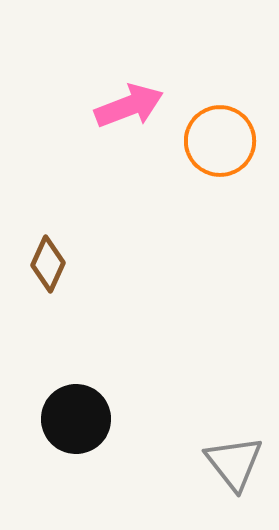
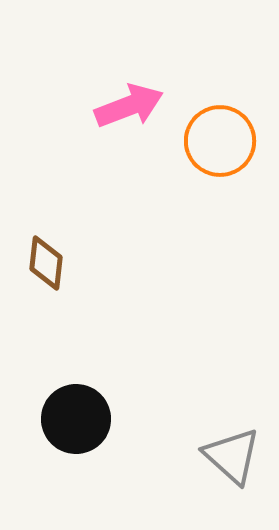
brown diamond: moved 2 px left, 1 px up; rotated 18 degrees counterclockwise
gray triangle: moved 2 px left, 7 px up; rotated 10 degrees counterclockwise
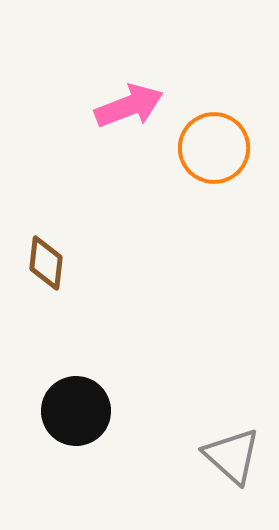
orange circle: moved 6 px left, 7 px down
black circle: moved 8 px up
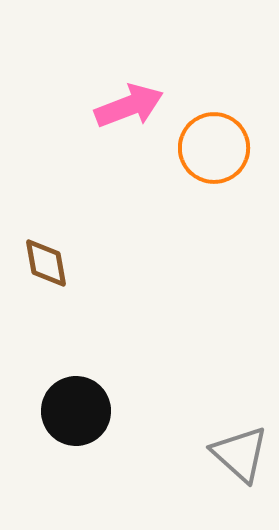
brown diamond: rotated 16 degrees counterclockwise
gray triangle: moved 8 px right, 2 px up
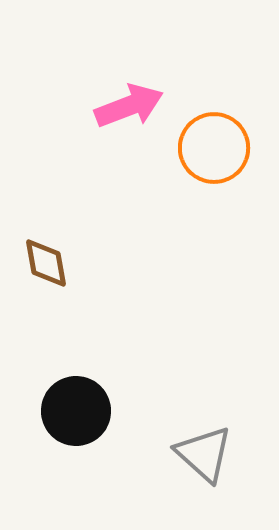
gray triangle: moved 36 px left
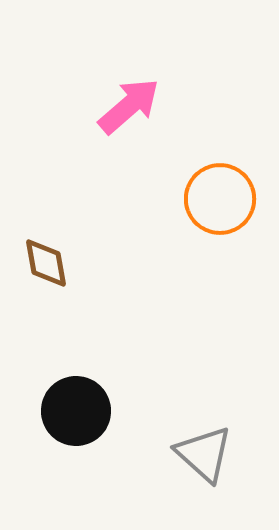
pink arrow: rotated 20 degrees counterclockwise
orange circle: moved 6 px right, 51 px down
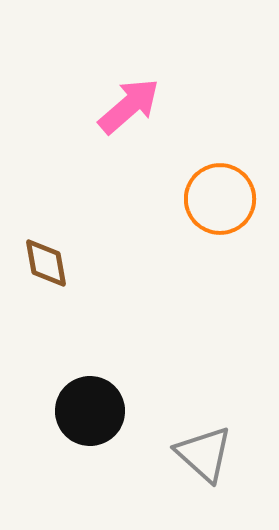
black circle: moved 14 px right
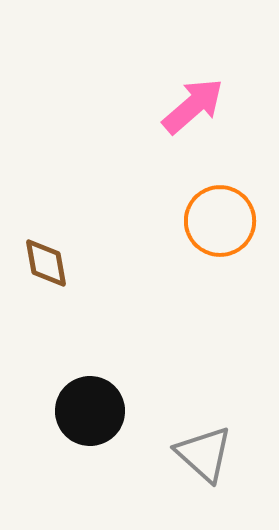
pink arrow: moved 64 px right
orange circle: moved 22 px down
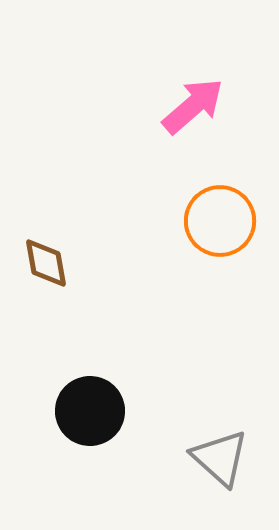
gray triangle: moved 16 px right, 4 px down
